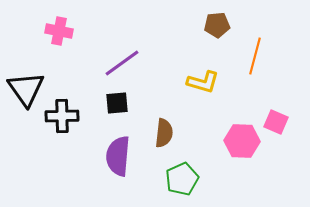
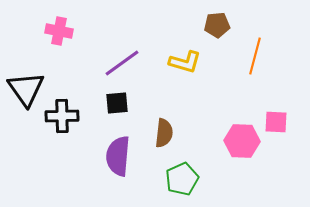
yellow L-shape: moved 18 px left, 20 px up
pink square: rotated 20 degrees counterclockwise
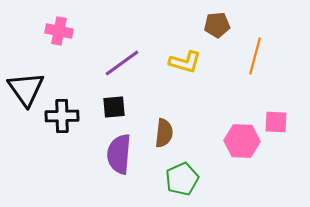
black square: moved 3 px left, 4 px down
purple semicircle: moved 1 px right, 2 px up
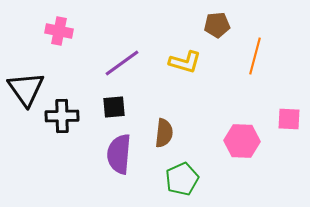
pink square: moved 13 px right, 3 px up
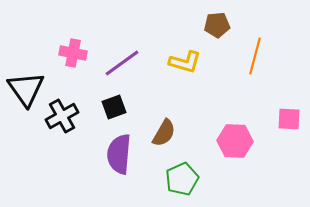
pink cross: moved 14 px right, 22 px down
black square: rotated 15 degrees counterclockwise
black cross: rotated 28 degrees counterclockwise
brown semicircle: rotated 24 degrees clockwise
pink hexagon: moved 7 px left
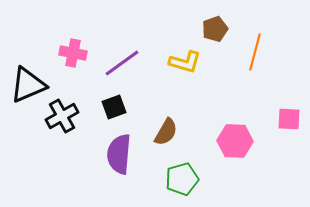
brown pentagon: moved 2 px left, 4 px down; rotated 15 degrees counterclockwise
orange line: moved 4 px up
black triangle: moved 2 px right, 4 px up; rotated 42 degrees clockwise
brown semicircle: moved 2 px right, 1 px up
green pentagon: rotated 8 degrees clockwise
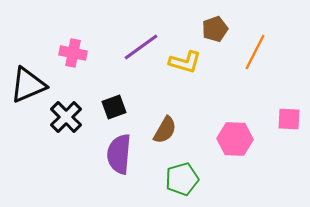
orange line: rotated 12 degrees clockwise
purple line: moved 19 px right, 16 px up
black cross: moved 4 px right, 1 px down; rotated 16 degrees counterclockwise
brown semicircle: moved 1 px left, 2 px up
pink hexagon: moved 2 px up
